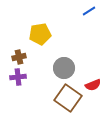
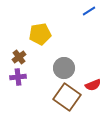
brown cross: rotated 24 degrees counterclockwise
brown square: moved 1 px left, 1 px up
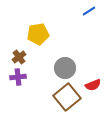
yellow pentagon: moved 2 px left
gray circle: moved 1 px right
brown square: rotated 16 degrees clockwise
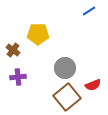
yellow pentagon: rotated 10 degrees clockwise
brown cross: moved 6 px left, 7 px up; rotated 16 degrees counterclockwise
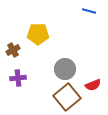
blue line: rotated 48 degrees clockwise
brown cross: rotated 24 degrees clockwise
gray circle: moved 1 px down
purple cross: moved 1 px down
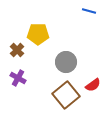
brown cross: moved 4 px right; rotated 16 degrees counterclockwise
gray circle: moved 1 px right, 7 px up
purple cross: rotated 35 degrees clockwise
red semicircle: rotated 14 degrees counterclockwise
brown square: moved 1 px left, 2 px up
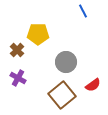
blue line: moved 6 px left; rotated 48 degrees clockwise
brown square: moved 4 px left
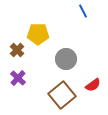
gray circle: moved 3 px up
purple cross: rotated 14 degrees clockwise
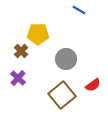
blue line: moved 4 px left, 1 px up; rotated 32 degrees counterclockwise
brown cross: moved 4 px right, 1 px down
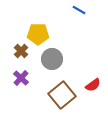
gray circle: moved 14 px left
purple cross: moved 3 px right
